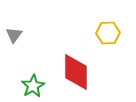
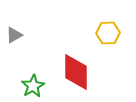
gray triangle: rotated 24 degrees clockwise
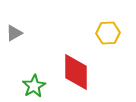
gray triangle: moved 2 px up
green star: moved 1 px right
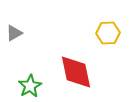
red diamond: rotated 12 degrees counterclockwise
green star: moved 4 px left
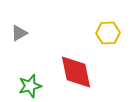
gray triangle: moved 5 px right
green star: rotated 15 degrees clockwise
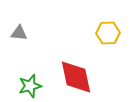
gray triangle: rotated 36 degrees clockwise
red diamond: moved 5 px down
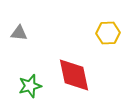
red diamond: moved 2 px left, 2 px up
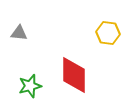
yellow hexagon: rotated 10 degrees clockwise
red diamond: rotated 12 degrees clockwise
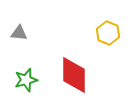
yellow hexagon: rotated 15 degrees clockwise
green star: moved 4 px left, 6 px up
